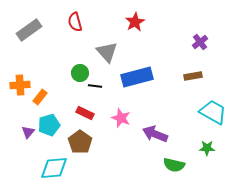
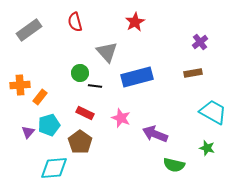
brown rectangle: moved 3 px up
green star: rotated 14 degrees clockwise
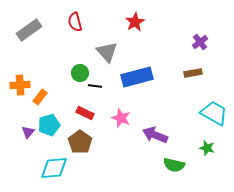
cyan trapezoid: moved 1 px right, 1 px down
purple arrow: moved 1 px down
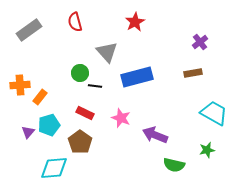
green star: moved 2 px down; rotated 28 degrees counterclockwise
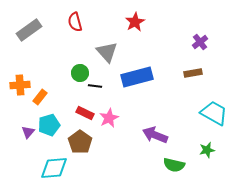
pink star: moved 12 px left; rotated 24 degrees clockwise
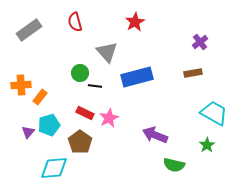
orange cross: moved 1 px right
green star: moved 5 px up; rotated 21 degrees counterclockwise
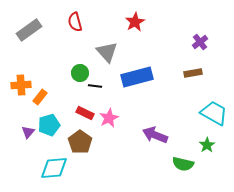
green semicircle: moved 9 px right, 1 px up
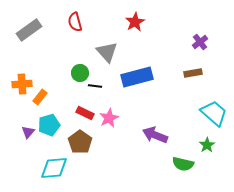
orange cross: moved 1 px right, 1 px up
cyan trapezoid: rotated 12 degrees clockwise
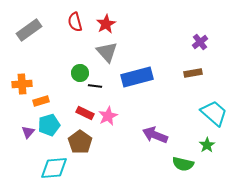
red star: moved 29 px left, 2 px down
orange rectangle: moved 1 px right, 4 px down; rotated 35 degrees clockwise
pink star: moved 1 px left, 2 px up
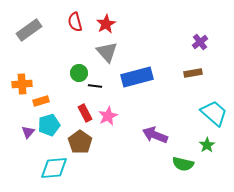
green circle: moved 1 px left
red rectangle: rotated 36 degrees clockwise
